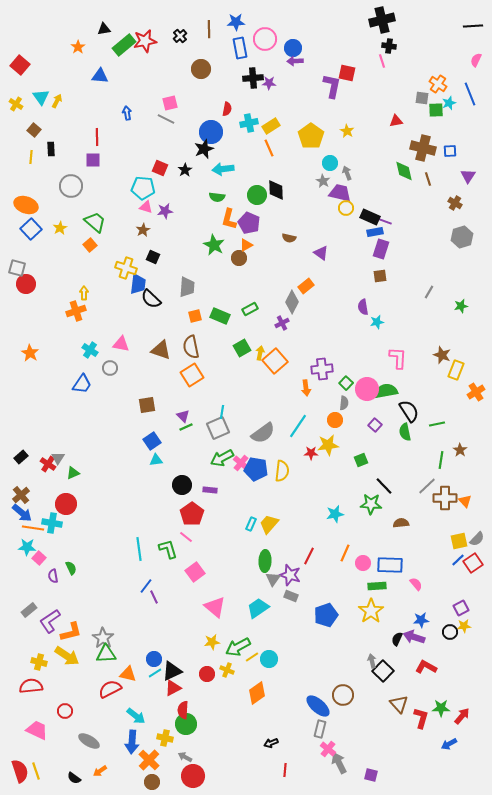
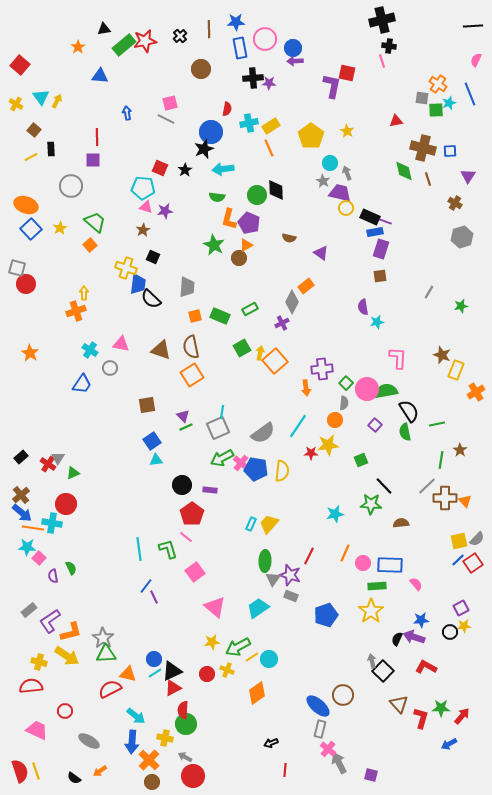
yellow line at (31, 157): rotated 56 degrees clockwise
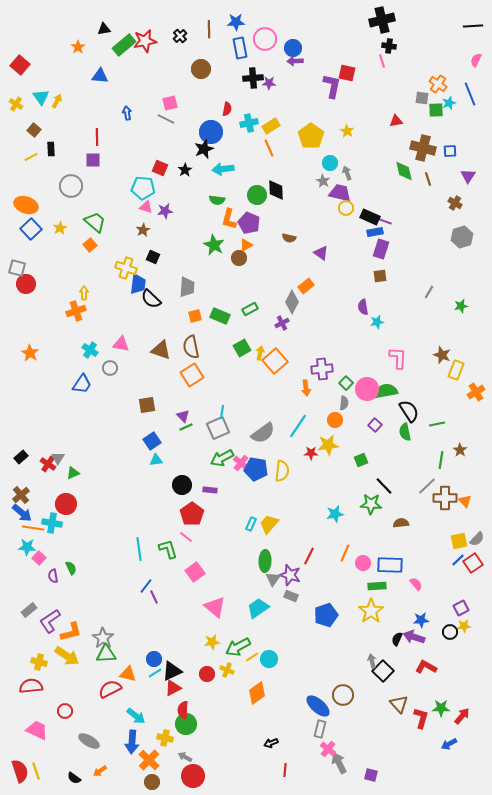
green semicircle at (217, 197): moved 3 px down
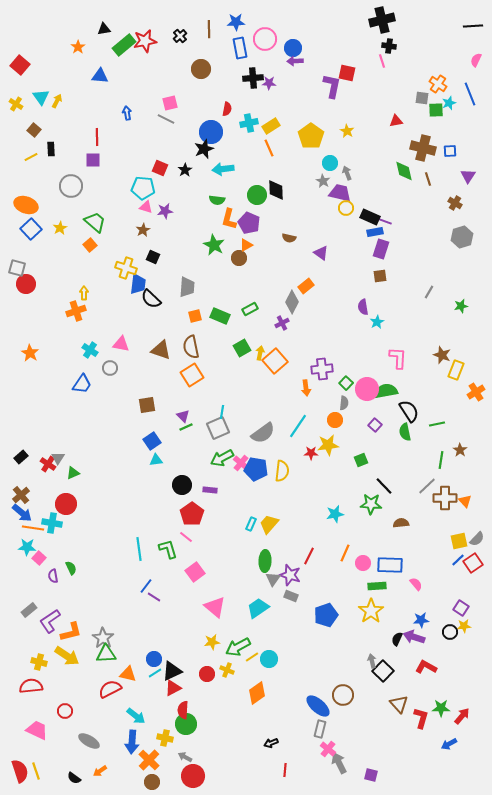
cyan star at (377, 322): rotated 16 degrees counterclockwise
purple line at (154, 597): rotated 32 degrees counterclockwise
purple square at (461, 608): rotated 28 degrees counterclockwise
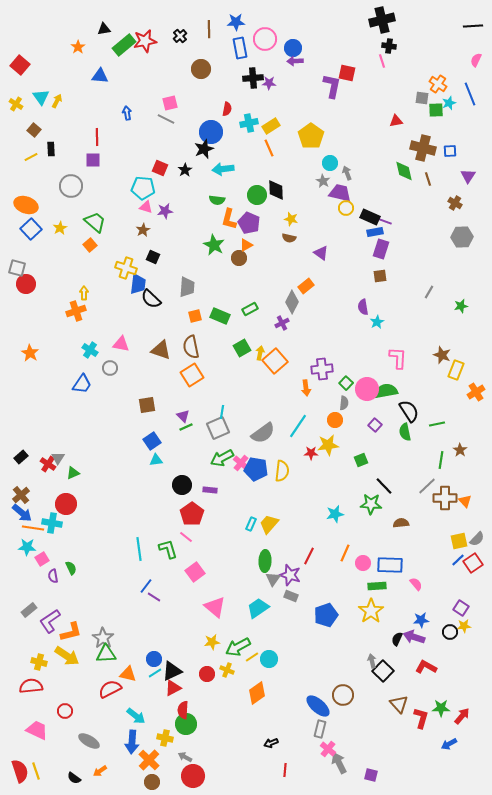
yellow star at (347, 131): moved 56 px left, 88 px down; rotated 16 degrees counterclockwise
gray hexagon at (462, 237): rotated 15 degrees clockwise
pink square at (39, 558): moved 3 px right, 1 px down; rotated 16 degrees clockwise
